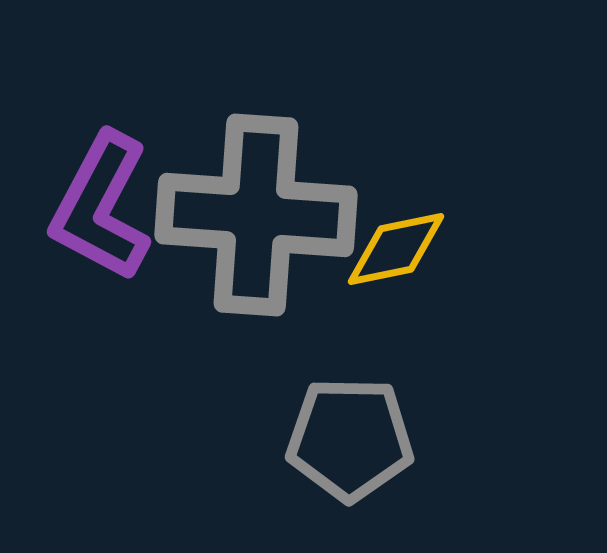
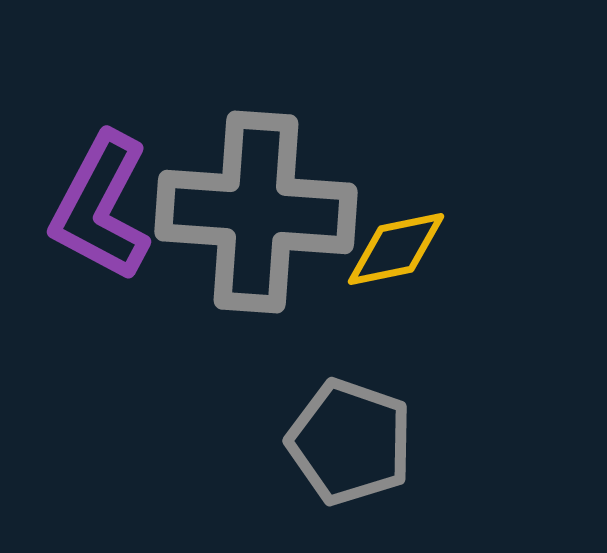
gray cross: moved 3 px up
gray pentagon: moved 3 px down; rotated 18 degrees clockwise
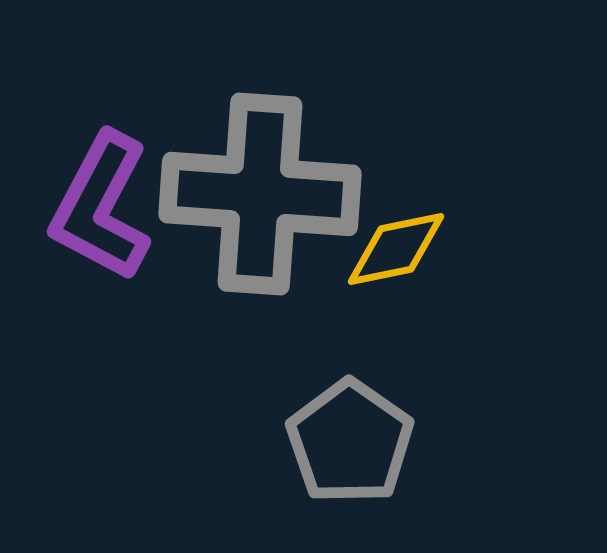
gray cross: moved 4 px right, 18 px up
gray pentagon: rotated 16 degrees clockwise
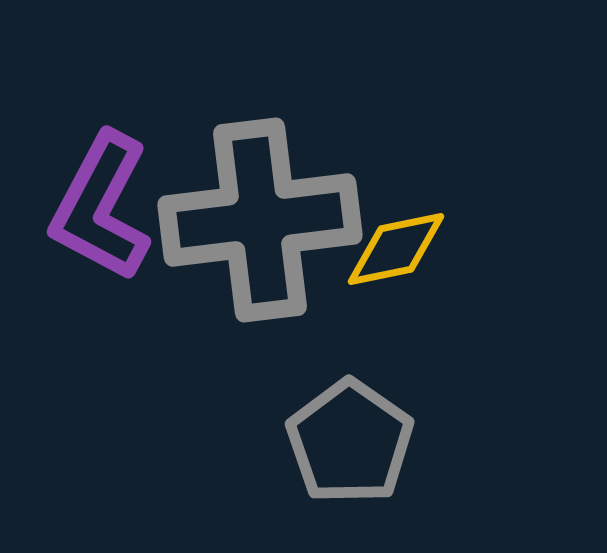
gray cross: moved 26 px down; rotated 11 degrees counterclockwise
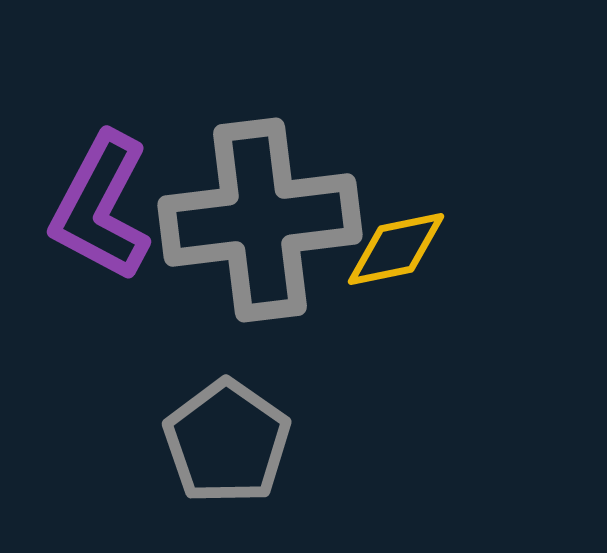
gray pentagon: moved 123 px left
